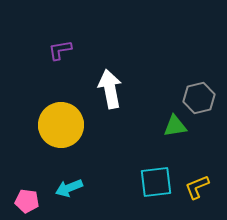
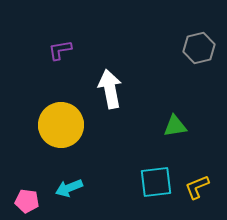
gray hexagon: moved 50 px up
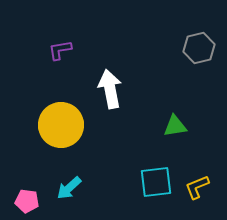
cyan arrow: rotated 20 degrees counterclockwise
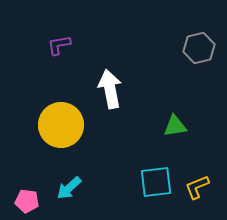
purple L-shape: moved 1 px left, 5 px up
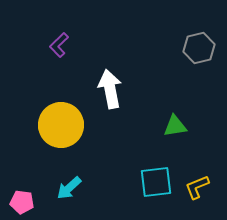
purple L-shape: rotated 35 degrees counterclockwise
pink pentagon: moved 5 px left, 1 px down
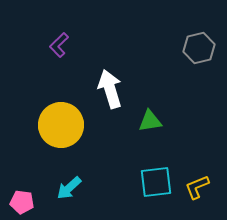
white arrow: rotated 6 degrees counterclockwise
green triangle: moved 25 px left, 5 px up
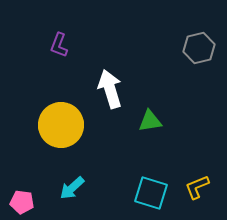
purple L-shape: rotated 25 degrees counterclockwise
cyan square: moved 5 px left, 11 px down; rotated 24 degrees clockwise
cyan arrow: moved 3 px right
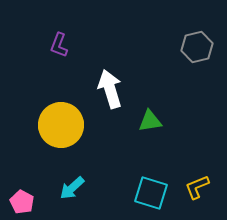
gray hexagon: moved 2 px left, 1 px up
pink pentagon: rotated 20 degrees clockwise
